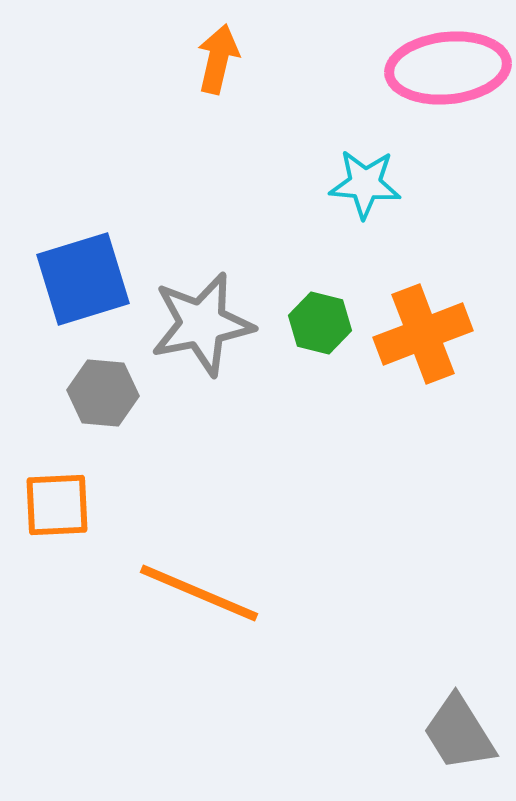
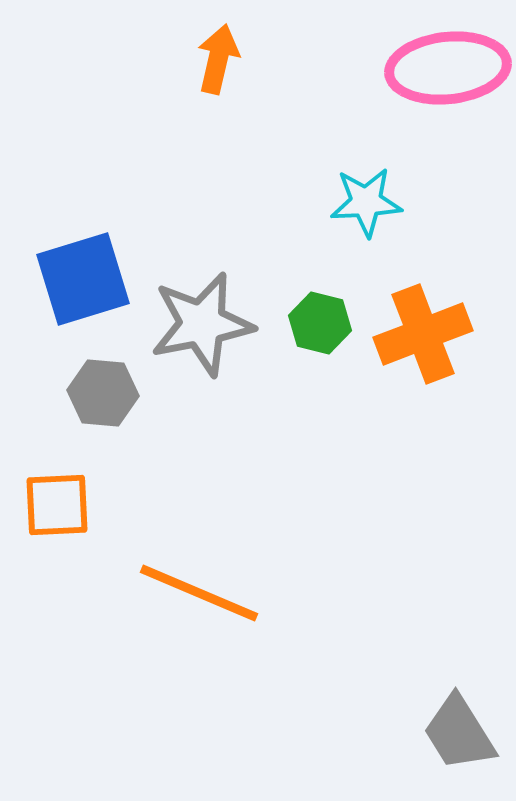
cyan star: moved 1 px right, 18 px down; rotated 8 degrees counterclockwise
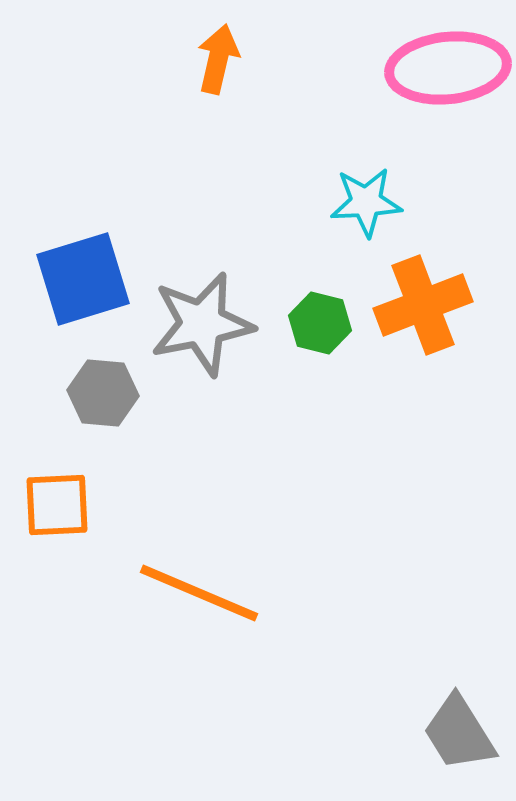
orange cross: moved 29 px up
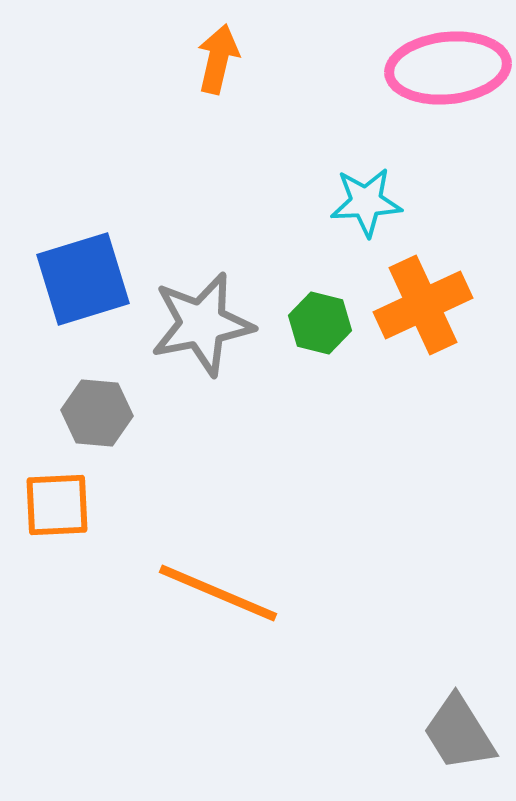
orange cross: rotated 4 degrees counterclockwise
gray hexagon: moved 6 px left, 20 px down
orange line: moved 19 px right
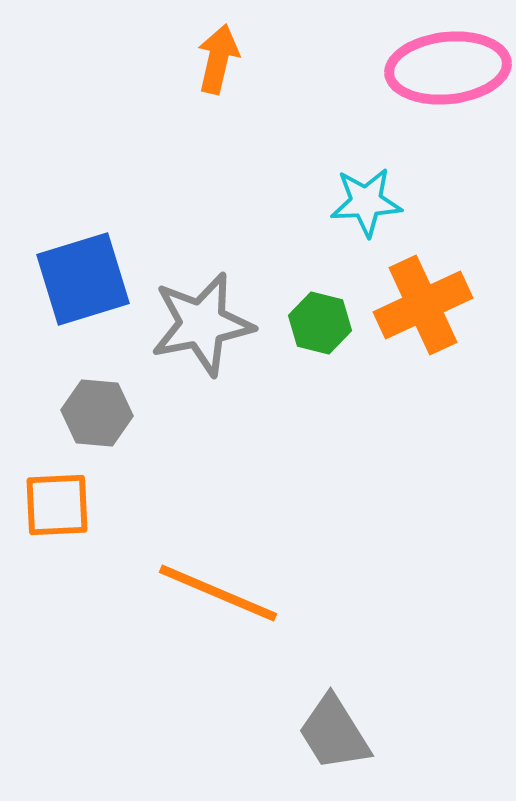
gray trapezoid: moved 125 px left
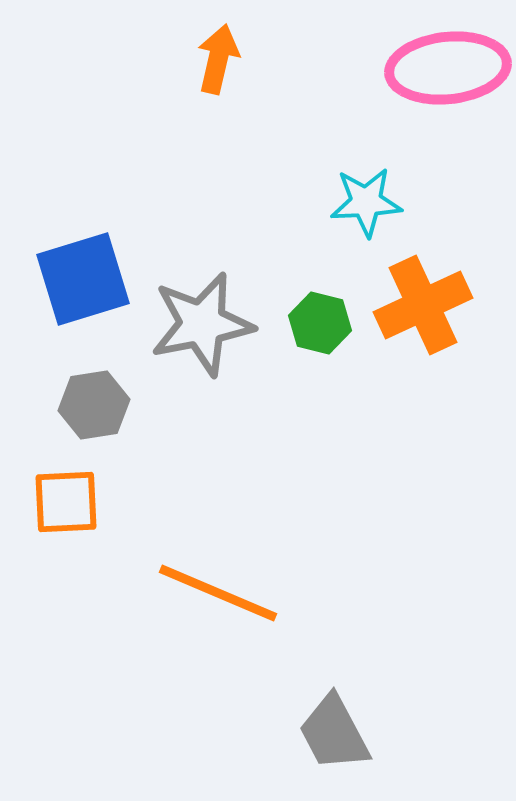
gray hexagon: moved 3 px left, 8 px up; rotated 14 degrees counterclockwise
orange square: moved 9 px right, 3 px up
gray trapezoid: rotated 4 degrees clockwise
